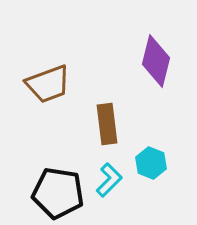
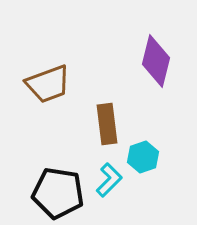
cyan hexagon: moved 8 px left, 6 px up; rotated 20 degrees clockwise
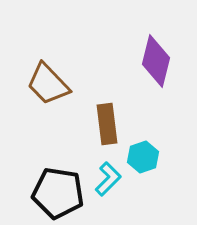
brown trapezoid: rotated 66 degrees clockwise
cyan L-shape: moved 1 px left, 1 px up
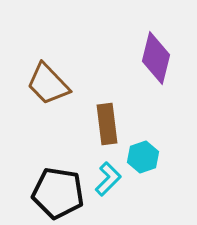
purple diamond: moved 3 px up
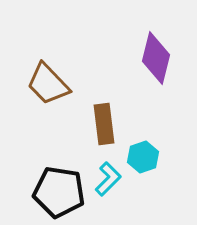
brown rectangle: moved 3 px left
black pentagon: moved 1 px right, 1 px up
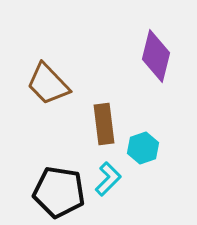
purple diamond: moved 2 px up
cyan hexagon: moved 9 px up
